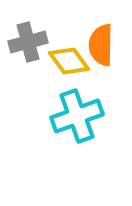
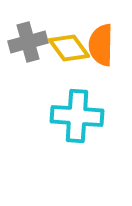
yellow diamond: moved 13 px up
cyan cross: rotated 24 degrees clockwise
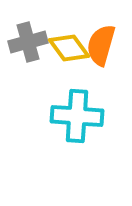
orange semicircle: rotated 15 degrees clockwise
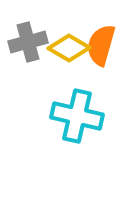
yellow diamond: rotated 24 degrees counterclockwise
cyan cross: rotated 9 degrees clockwise
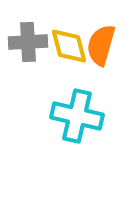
gray cross: rotated 12 degrees clockwise
yellow diamond: moved 2 px up; rotated 45 degrees clockwise
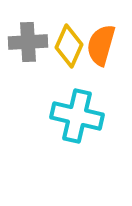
yellow diamond: rotated 39 degrees clockwise
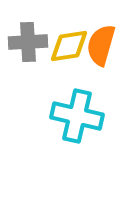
yellow diamond: rotated 57 degrees clockwise
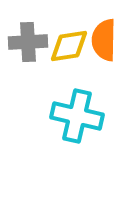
orange semicircle: moved 3 px right, 5 px up; rotated 15 degrees counterclockwise
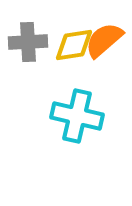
orange semicircle: rotated 48 degrees clockwise
yellow diamond: moved 5 px right, 1 px up
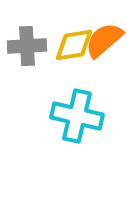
gray cross: moved 1 px left, 4 px down
